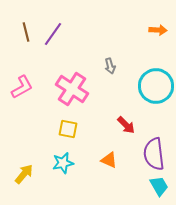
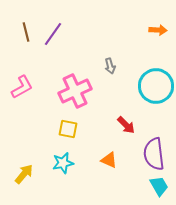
pink cross: moved 3 px right, 2 px down; rotated 32 degrees clockwise
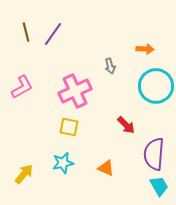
orange arrow: moved 13 px left, 19 px down
yellow square: moved 1 px right, 2 px up
purple semicircle: rotated 12 degrees clockwise
orange triangle: moved 3 px left, 8 px down
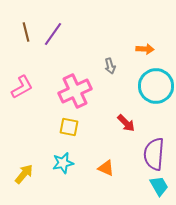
red arrow: moved 2 px up
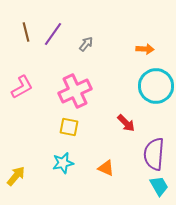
gray arrow: moved 24 px left, 22 px up; rotated 126 degrees counterclockwise
yellow arrow: moved 8 px left, 2 px down
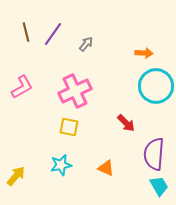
orange arrow: moved 1 px left, 4 px down
cyan star: moved 2 px left, 2 px down
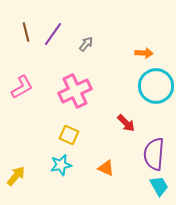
yellow square: moved 8 px down; rotated 12 degrees clockwise
